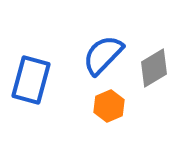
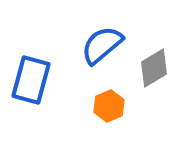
blue semicircle: moved 1 px left, 10 px up; rotated 6 degrees clockwise
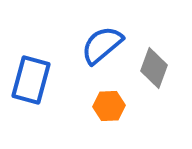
gray diamond: rotated 39 degrees counterclockwise
orange hexagon: rotated 20 degrees clockwise
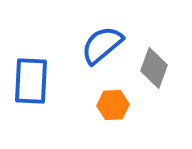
blue rectangle: moved 1 px down; rotated 12 degrees counterclockwise
orange hexagon: moved 4 px right, 1 px up
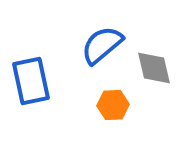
gray diamond: rotated 33 degrees counterclockwise
blue rectangle: rotated 15 degrees counterclockwise
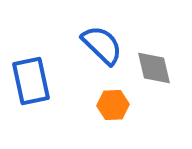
blue semicircle: rotated 84 degrees clockwise
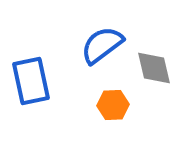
blue semicircle: rotated 81 degrees counterclockwise
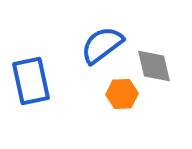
gray diamond: moved 2 px up
orange hexagon: moved 9 px right, 11 px up
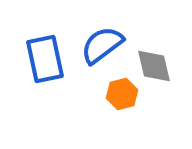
blue rectangle: moved 14 px right, 22 px up
orange hexagon: rotated 12 degrees counterclockwise
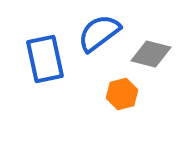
blue semicircle: moved 3 px left, 12 px up
gray diamond: moved 3 px left, 12 px up; rotated 63 degrees counterclockwise
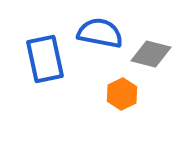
blue semicircle: moved 1 px right; rotated 48 degrees clockwise
orange hexagon: rotated 12 degrees counterclockwise
